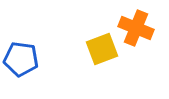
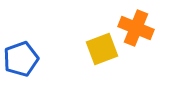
blue pentagon: rotated 28 degrees counterclockwise
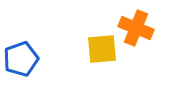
yellow square: rotated 16 degrees clockwise
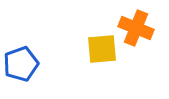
blue pentagon: moved 5 px down
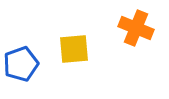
yellow square: moved 28 px left
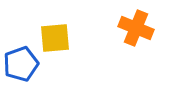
yellow square: moved 19 px left, 11 px up
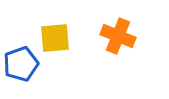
orange cross: moved 18 px left, 8 px down
